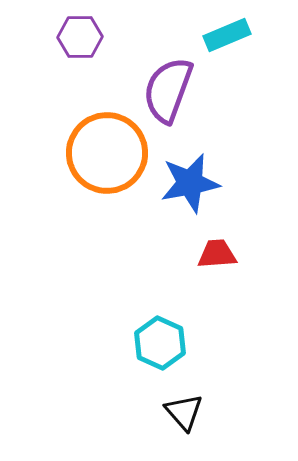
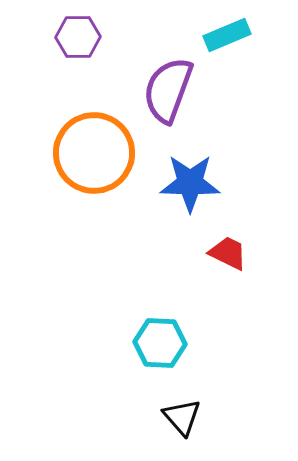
purple hexagon: moved 2 px left
orange circle: moved 13 px left
blue star: rotated 12 degrees clockwise
red trapezoid: moved 11 px right, 1 px up; rotated 30 degrees clockwise
cyan hexagon: rotated 21 degrees counterclockwise
black triangle: moved 2 px left, 5 px down
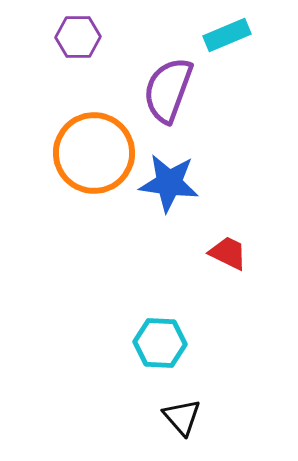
blue star: moved 21 px left; rotated 6 degrees clockwise
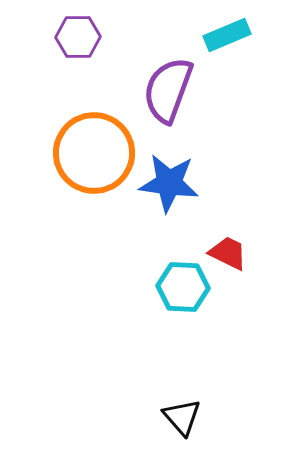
cyan hexagon: moved 23 px right, 56 px up
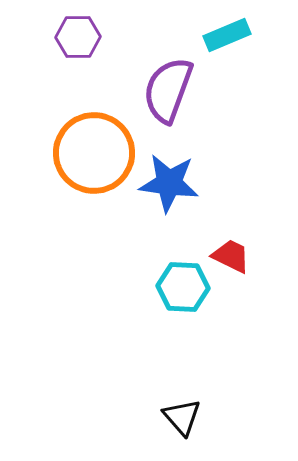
red trapezoid: moved 3 px right, 3 px down
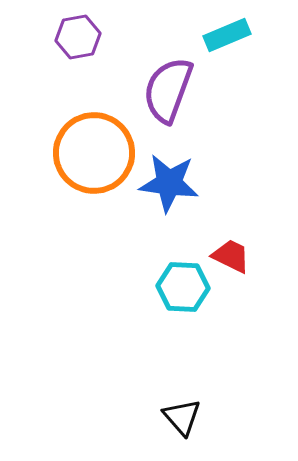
purple hexagon: rotated 9 degrees counterclockwise
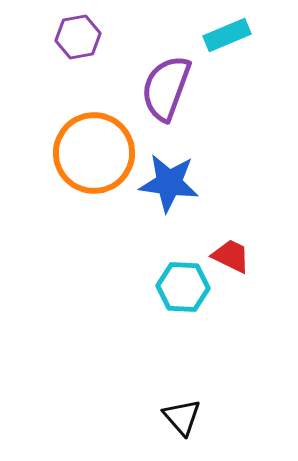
purple semicircle: moved 2 px left, 2 px up
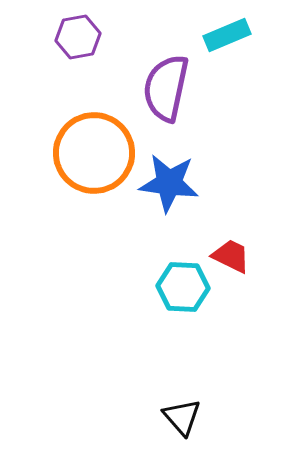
purple semicircle: rotated 8 degrees counterclockwise
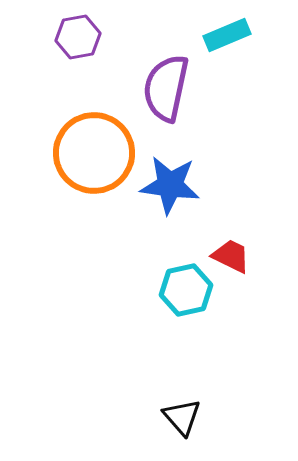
blue star: moved 1 px right, 2 px down
cyan hexagon: moved 3 px right, 3 px down; rotated 15 degrees counterclockwise
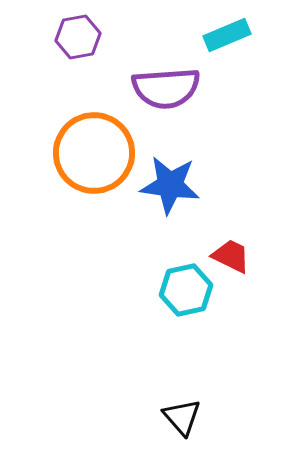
purple semicircle: rotated 106 degrees counterclockwise
